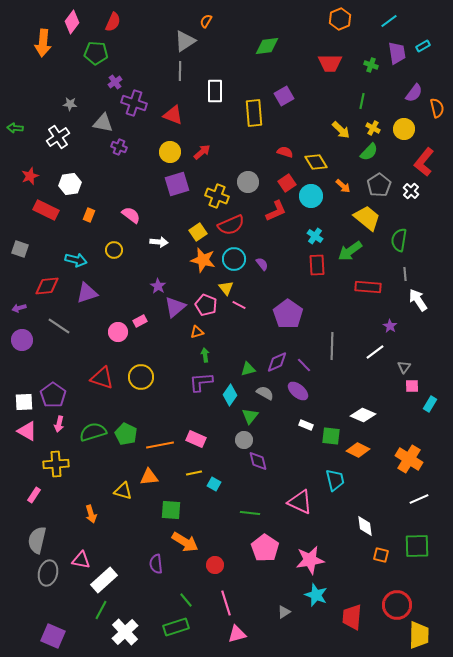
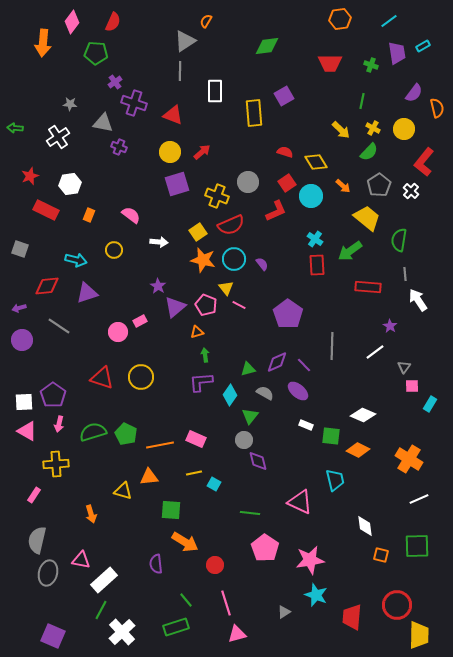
orange hexagon at (340, 19): rotated 15 degrees clockwise
cyan cross at (315, 236): moved 3 px down
white cross at (125, 632): moved 3 px left
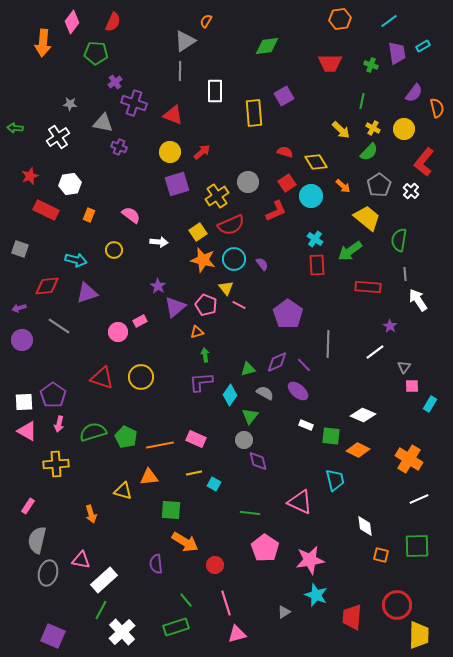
yellow cross at (217, 196): rotated 35 degrees clockwise
gray line at (332, 346): moved 4 px left, 2 px up
green pentagon at (126, 434): moved 3 px down
pink rectangle at (34, 495): moved 6 px left, 11 px down
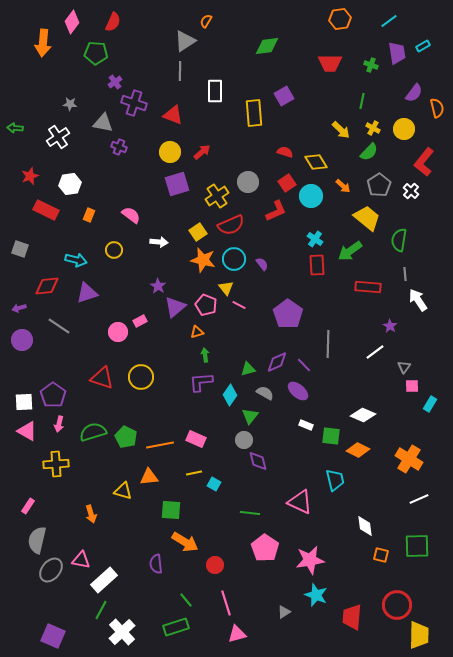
gray ellipse at (48, 573): moved 3 px right, 3 px up; rotated 25 degrees clockwise
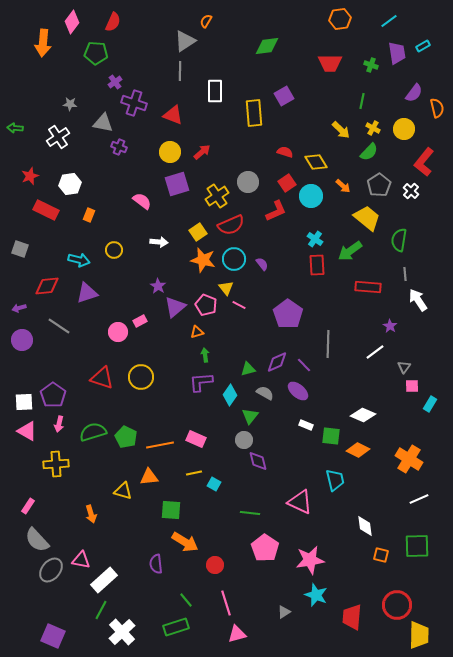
pink semicircle at (131, 215): moved 11 px right, 14 px up
cyan arrow at (76, 260): moved 3 px right
gray semicircle at (37, 540): rotated 56 degrees counterclockwise
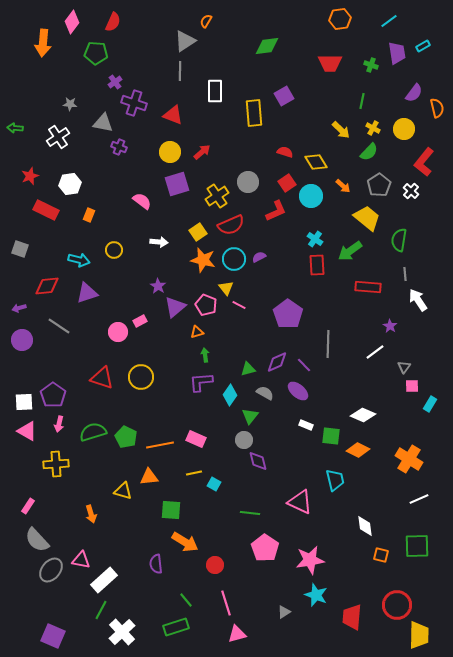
purple semicircle at (262, 264): moved 3 px left, 7 px up; rotated 80 degrees counterclockwise
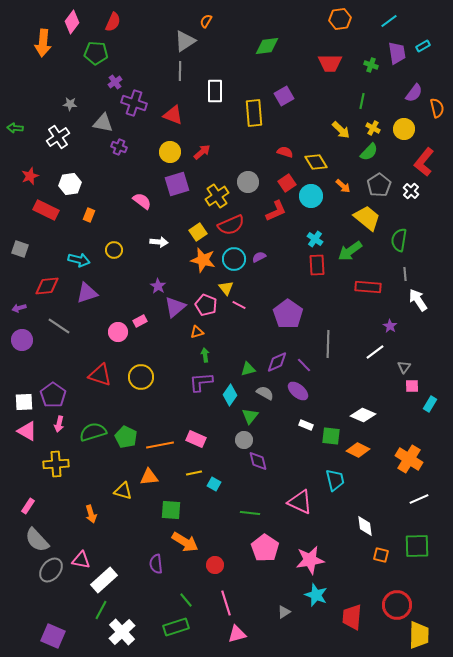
red triangle at (102, 378): moved 2 px left, 3 px up
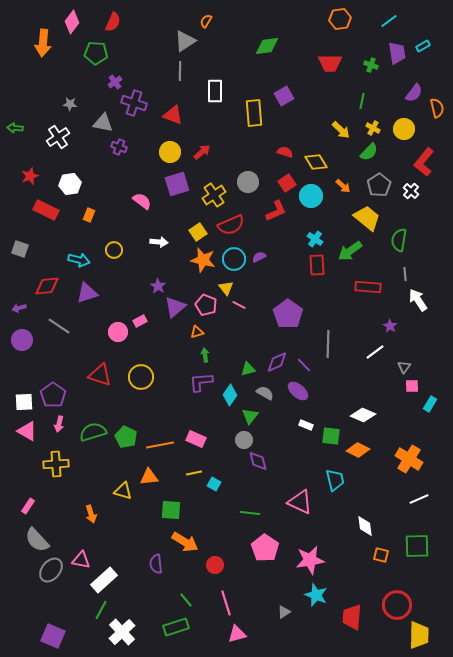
yellow cross at (217, 196): moved 3 px left, 1 px up
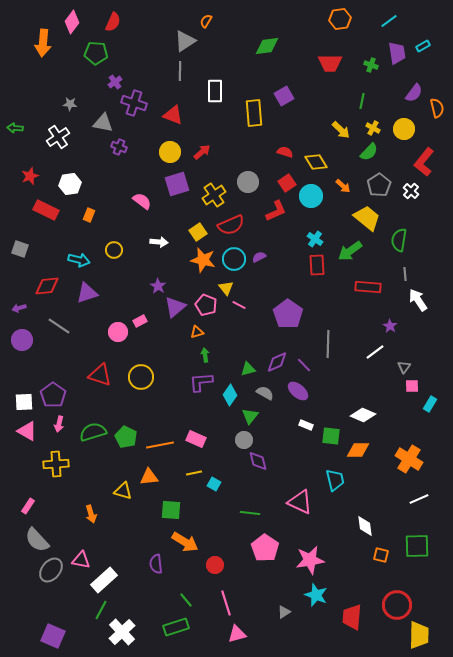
orange diamond at (358, 450): rotated 25 degrees counterclockwise
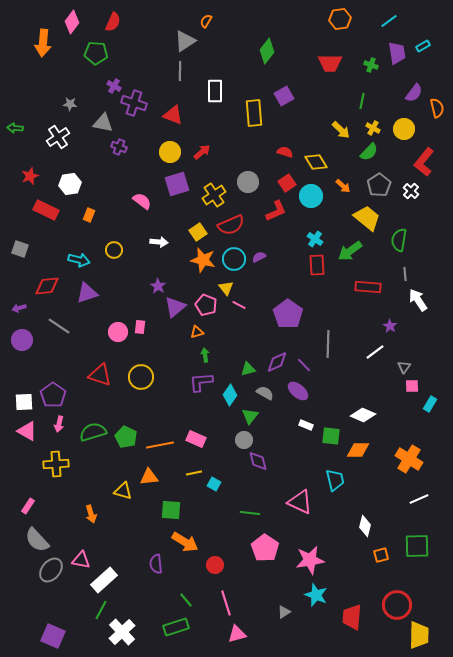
green diamond at (267, 46): moved 5 px down; rotated 45 degrees counterclockwise
purple cross at (115, 82): moved 1 px left, 4 px down; rotated 24 degrees counterclockwise
pink rectangle at (140, 321): moved 6 px down; rotated 56 degrees counterclockwise
white diamond at (365, 526): rotated 20 degrees clockwise
orange square at (381, 555): rotated 28 degrees counterclockwise
